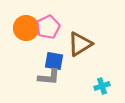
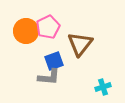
orange circle: moved 3 px down
brown triangle: rotated 20 degrees counterclockwise
blue square: rotated 30 degrees counterclockwise
cyan cross: moved 1 px right, 1 px down
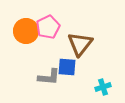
blue square: moved 13 px right, 6 px down; rotated 24 degrees clockwise
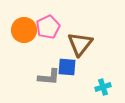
orange circle: moved 2 px left, 1 px up
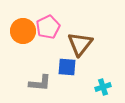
orange circle: moved 1 px left, 1 px down
gray L-shape: moved 9 px left, 6 px down
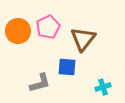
orange circle: moved 5 px left
brown triangle: moved 3 px right, 5 px up
gray L-shape: rotated 20 degrees counterclockwise
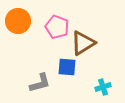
pink pentagon: moved 9 px right; rotated 25 degrees counterclockwise
orange circle: moved 10 px up
brown triangle: moved 4 px down; rotated 20 degrees clockwise
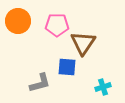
pink pentagon: moved 2 px up; rotated 20 degrees counterclockwise
brown triangle: rotated 24 degrees counterclockwise
